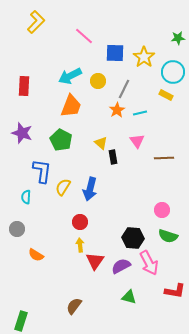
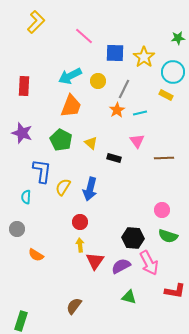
yellow triangle: moved 10 px left
black rectangle: moved 1 px right, 1 px down; rotated 64 degrees counterclockwise
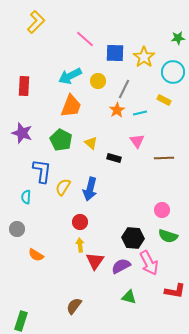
pink line: moved 1 px right, 3 px down
yellow rectangle: moved 2 px left, 5 px down
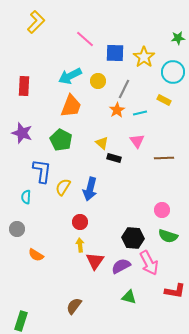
yellow triangle: moved 11 px right
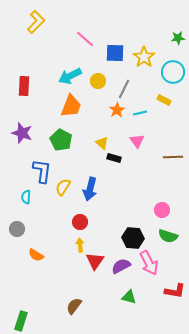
brown line: moved 9 px right, 1 px up
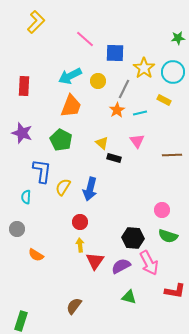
yellow star: moved 11 px down
brown line: moved 1 px left, 2 px up
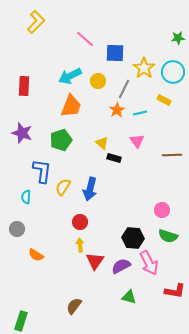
green pentagon: rotated 25 degrees clockwise
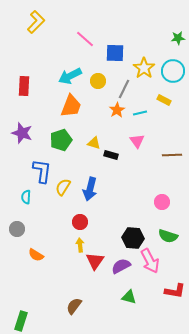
cyan circle: moved 1 px up
yellow triangle: moved 8 px left; rotated 24 degrees counterclockwise
black rectangle: moved 3 px left, 3 px up
pink circle: moved 8 px up
pink arrow: moved 1 px right, 2 px up
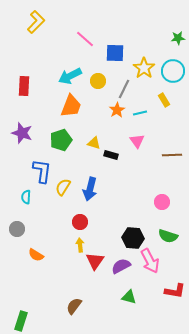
yellow rectangle: rotated 32 degrees clockwise
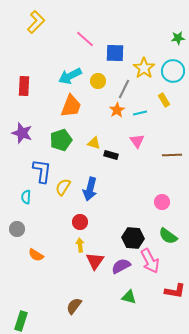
green semicircle: rotated 18 degrees clockwise
